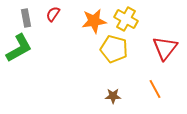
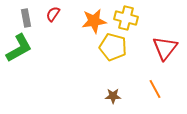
yellow cross: moved 1 px up; rotated 15 degrees counterclockwise
yellow pentagon: moved 1 px left, 2 px up
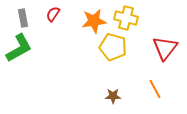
gray rectangle: moved 3 px left
